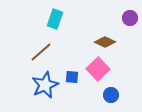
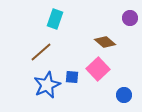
brown diamond: rotated 15 degrees clockwise
blue star: moved 2 px right
blue circle: moved 13 px right
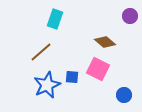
purple circle: moved 2 px up
pink square: rotated 20 degrees counterclockwise
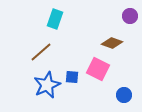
brown diamond: moved 7 px right, 1 px down; rotated 20 degrees counterclockwise
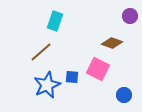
cyan rectangle: moved 2 px down
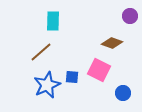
cyan rectangle: moved 2 px left; rotated 18 degrees counterclockwise
pink square: moved 1 px right, 1 px down
blue circle: moved 1 px left, 2 px up
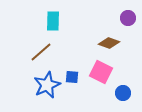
purple circle: moved 2 px left, 2 px down
brown diamond: moved 3 px left
pink square: moved 2 px right, 2 px down
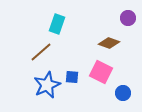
cyan rectangle: moved 4 px right, 3 px down; rotated 18 degrees clockwise
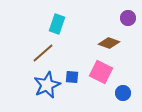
brown line: moved 2 px right, 1 px down
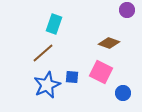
purple circle: moved 1 px left, 8 px up
cyan rectangle: moved 3 px left
